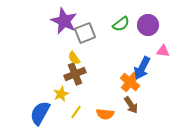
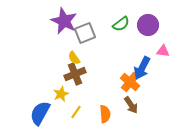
orange semicircle: rotated 102 degrees counterclockwise
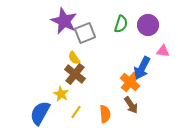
green semicircle: rotated 36 degrees counterclockwise
brown cross: rotated 30 degrees counterclockwise
yellow star: rotated 21 degrees counterclockwise
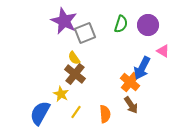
pink triangle: rotated 24 degrees clockwise
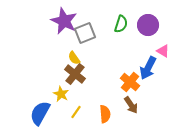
blue arrow: moved 6 px right
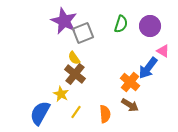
purple circle: moved 2 px right, 1 px down
gray square: moved 2 px left
blue arrow: rotated 10 degrees clockwise
brown arrow: moved 1 px left; rotated 24 degrees counterclockwise
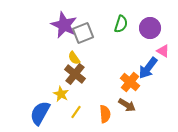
purple star: moved 4 px down
purple circle: moved 2 px down
brown arrow: moved 3 px left
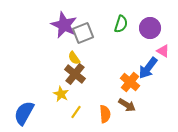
blue semicircle: moved 16 px left
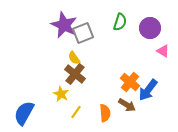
green semicircle: moved 1 px left, 2 px up
blue arrow: moved 22 px down
orange semicircle: moved 1 px up
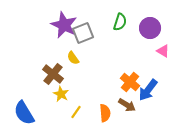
yellow semicircle: moved 1 px left
brown cross: moved 22 px left
blue semicircle: rotated 60 degrees counterclockwise
